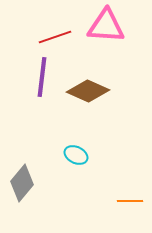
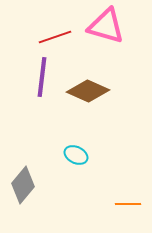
pink triangle: rotated 12 degrees clockwise
gray diamond: moved 1 px right, 2 px down
orange line: moved 2 px left, 3 px down
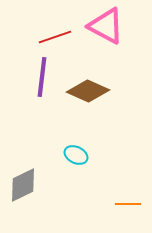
pink triangle: rotated 12 degrees clockwise
gray diamond: rotated 24 degrees clockwise
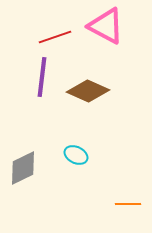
gray diamond: moved 17 px up
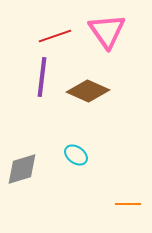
pink triangle: moved 1 px right, 5 px down; rotated 27 degrees clockwise
red line: moved 1 px up
cyan ellipse: rotated 10 degrees clockwise
gray diamond: moved 1 px left, 1 px down; rotated 9 degrees clockwise
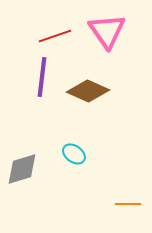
cyan ellipse: moved 2 px left, 1 px up
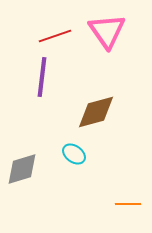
brown diamond: moved 8 px right, 21 px down; rotated 39 degrees counterclockwise
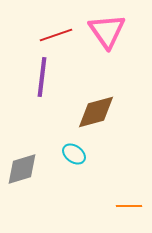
red line: moved 1 px right, 1 px up
orange line: moved 1 px right, 2 px down
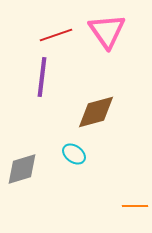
orange line: moved 6 px right
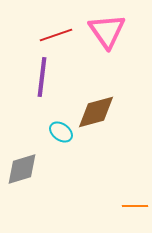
cyan ellipse: moved 13 px left, 22 px up
